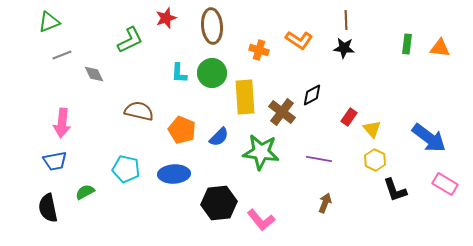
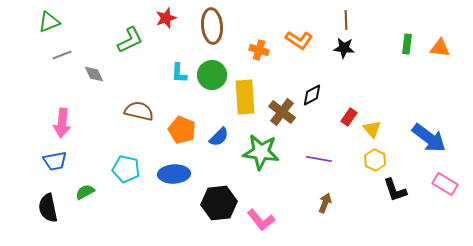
green circle: moved 2 px down
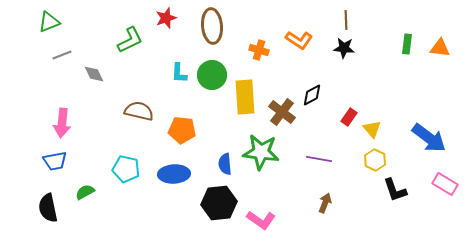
orange pentagon: rotated 16 degrees counterclockwise
blue semicircle: moved 6 px right, 27 px down; rotated 130 degrees clockwise
pink L-shape: rotated 16 degrees counterclockwise
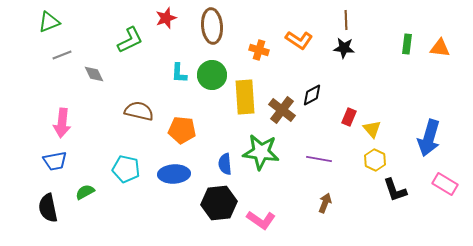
brown cross: moved 2 px up
red rectangle: rotated 12 degrees counterclockwise
blue arrow: rotated 69 degrees clockwise
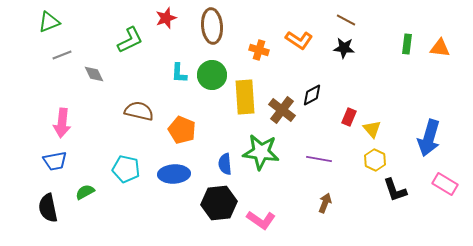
brown line: rotated 60 degrees counterclockwise
orange pentagon: rotated 16 degrees clockwise
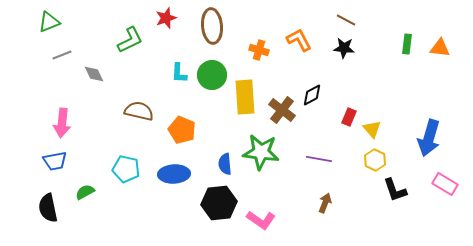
orange L-shape: rotated 152 degrees counterclockwise
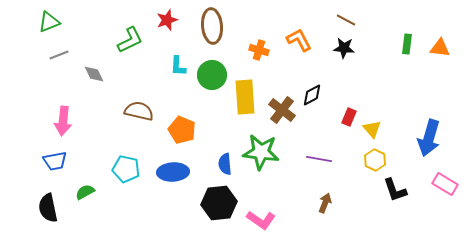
red star: moved 1 px right, 2 px down
gray line: moved 3 px left
cyan L-shape: moved 1 px left, 7 px up
pink arrow: moved 1 px right, 2 px up
blue ellipse: moved 1 px left, 2 px up
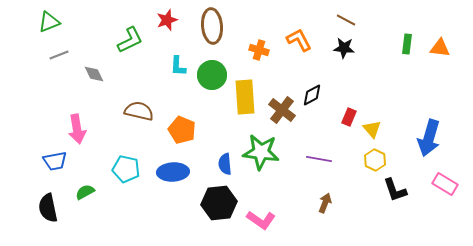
pink arrow: moved 14 px right, 8 px down; rotated 16 degrees counterclockwise
